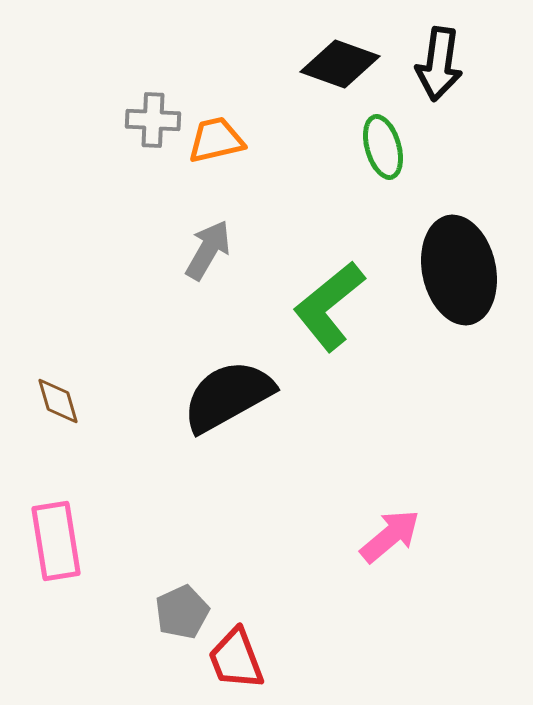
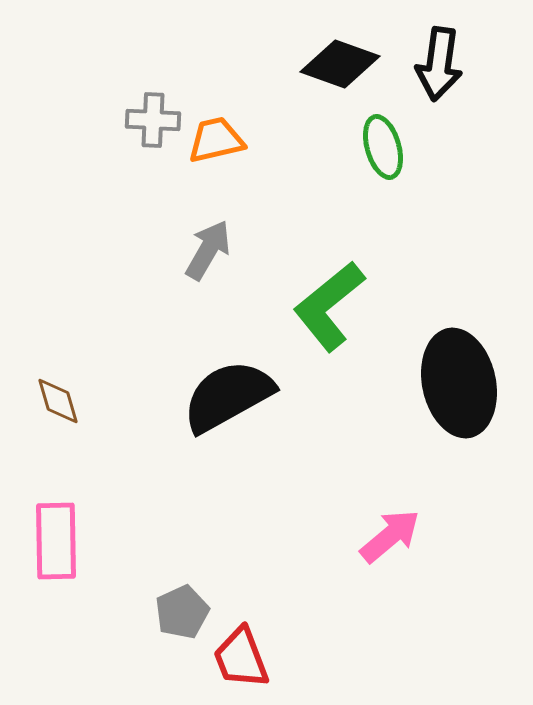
black ellipse: moved 113 px down
pink rectangle: rotated 8 degrees clockwise
red trapezoid: moved 5 px right, 1 px up
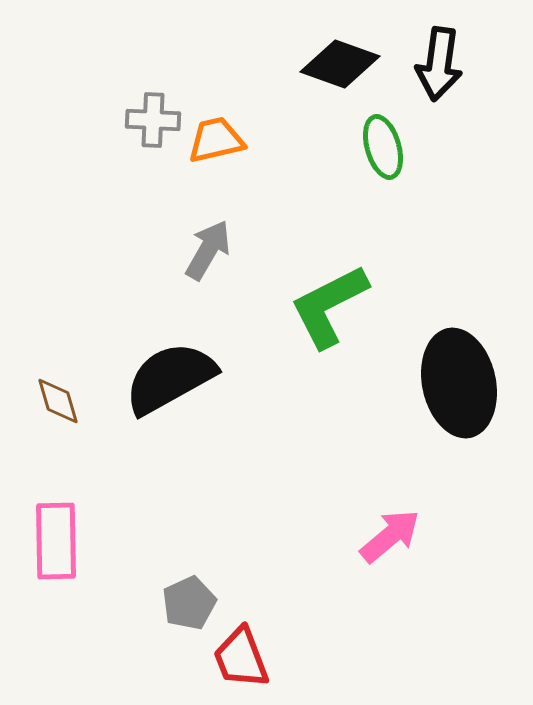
green L-shape: rotated 12 degrees clockwise
black semicircle: moved 58 px left, 18 px up
gray pentagon: moved 7 px right, 9 px up
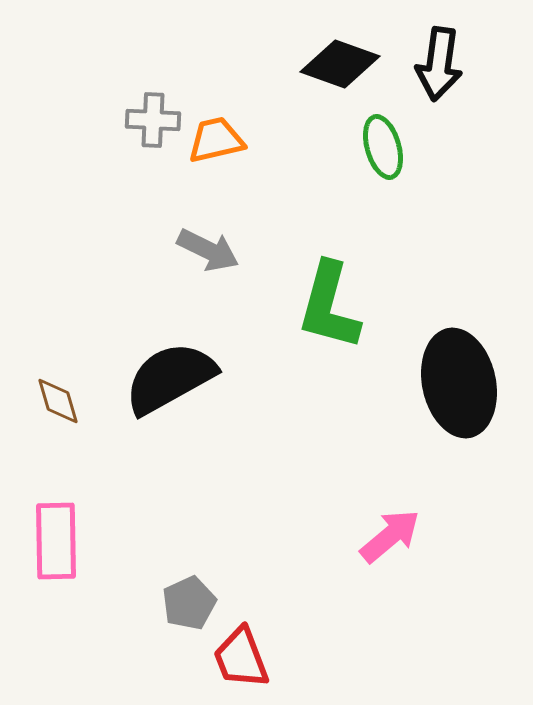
gray arrow: rotated 86 degrees clockwise
green L-shape: rotated 48 degrees counterclockwise
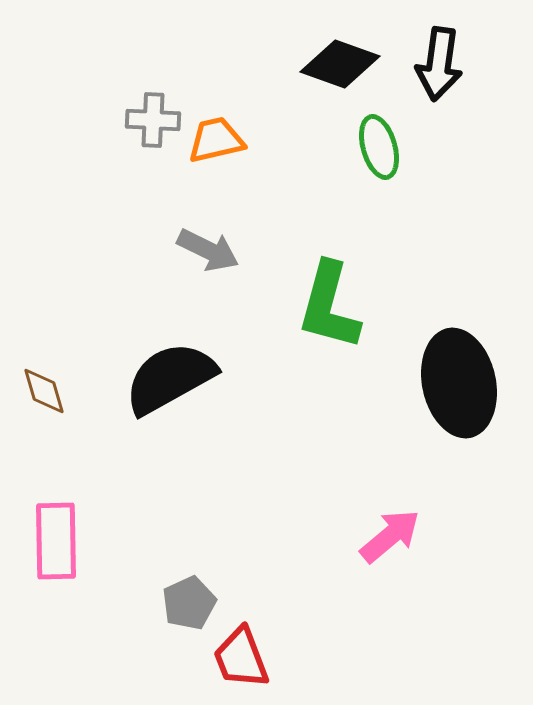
green ellipse: moved 4 px left
brown diamond: moved 14 px left, 10 px up
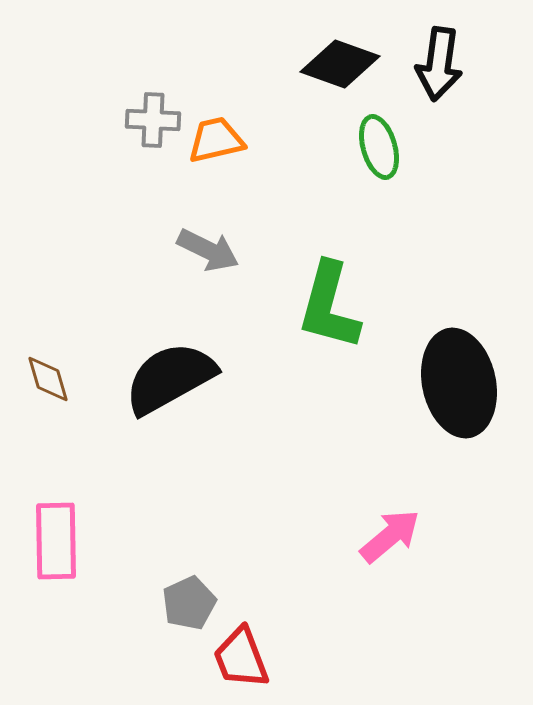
brown diamond: moved 4 px right, 12 px up
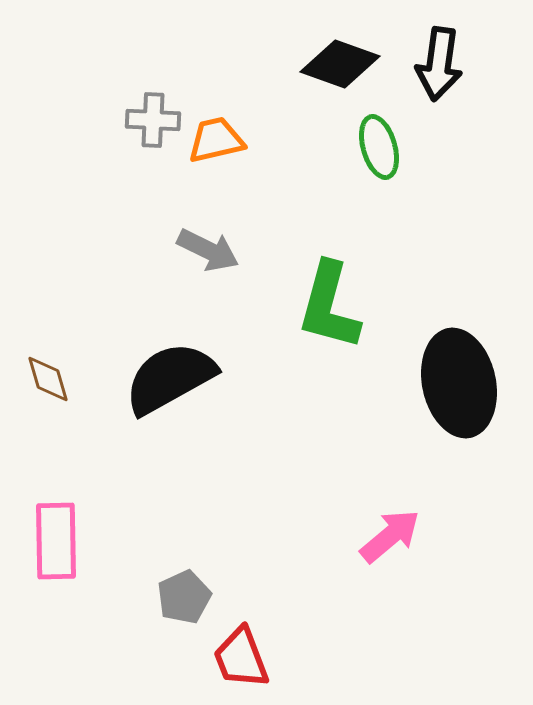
gray pentagon: moved 5 px left, 6 px up
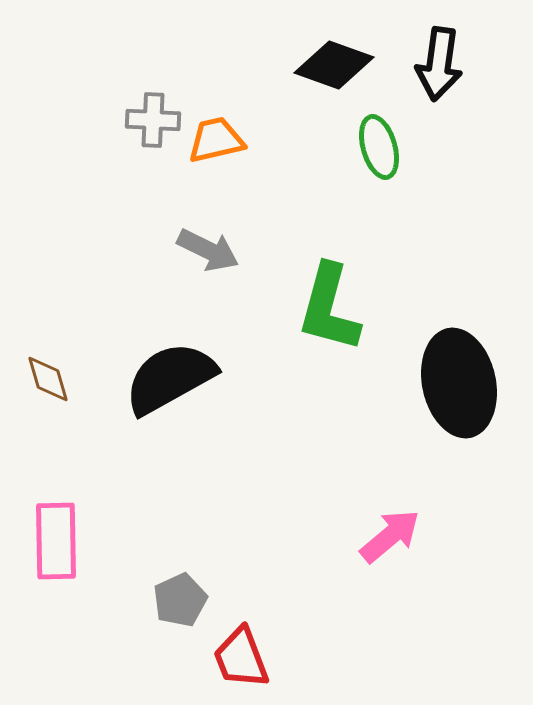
black diamond: moved 6 px left, 1 px down
green L-shape: moved 2 px down
gray pentagon: moved 4 px left, 3 px down
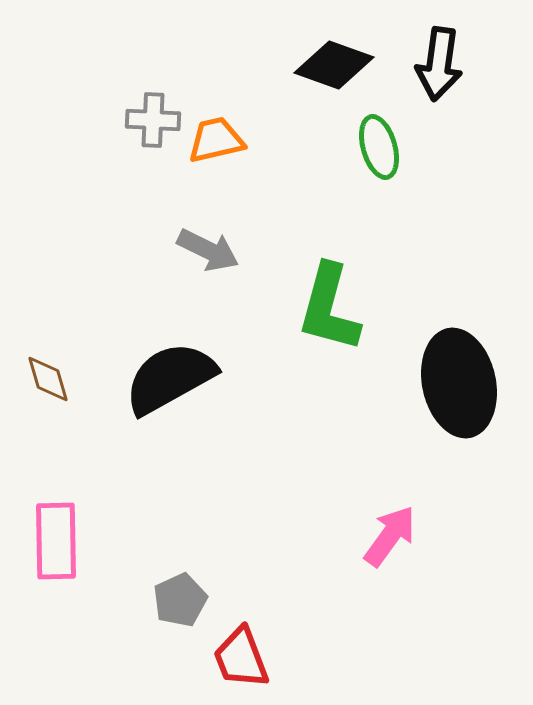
pink arrow: rotated 14 degrees counterclockwise
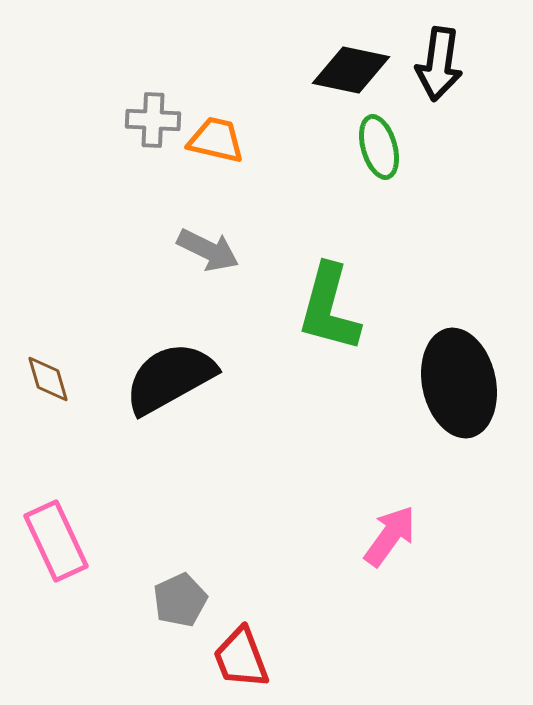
black diamond: moved 17 px right, 5 px down; rotated 8 degrees counterclockwise
orange trapezoid: rotated 26 degrees clockwise
pink rectangle: rotated 24 degrees counterclockwise
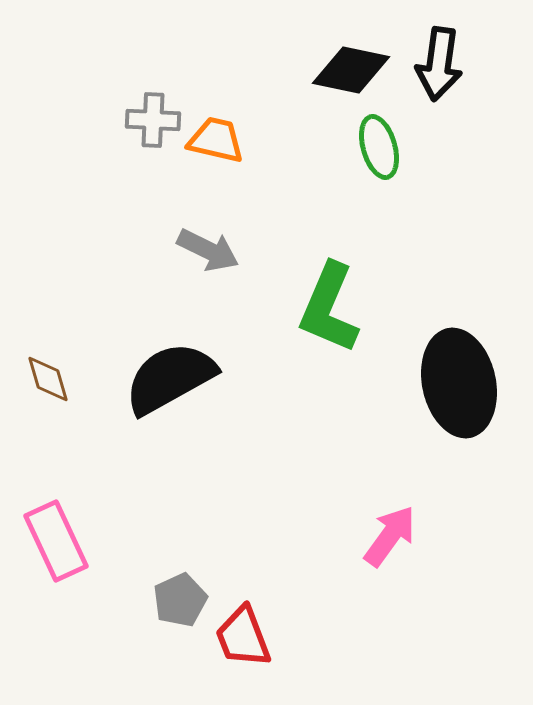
green L-shape: rotated 8 degrees clockwise
red trapezoid: moved 2 px right, 21 px up
